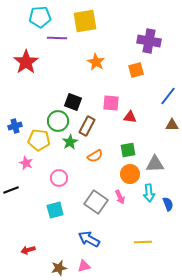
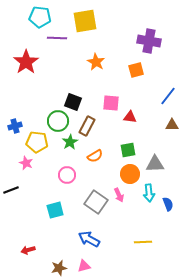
cyan pentagon: rotated 10 degrees clockwise
yellow pentagon: moved 2 px left, 2 px down
pink circle: moved 8 px right, 3 px up
pink arrow: moved 1 px left, 2 px up
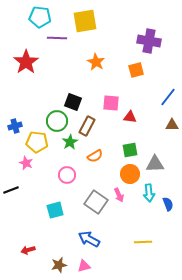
blue line: moved 1 px down
green circle: moved 1 px left
green square: moved 2 px right
brown star: moved 3 px up
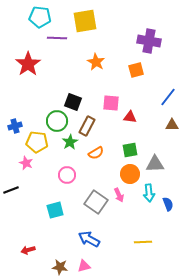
red star: moved 2 px right, 2 px down
orange semicircle: moved 1 px right, 3 px up
brown star: moved 1 px right, 2 px down; rotated 21 degrees clockwise
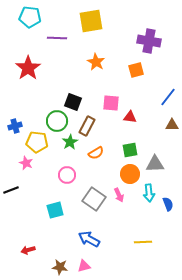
cyan pentagon: moved 10 px left
yellow square: moved 6 px right
red star: moved 4 px down
gray square: moved 2 px left, 3 px up
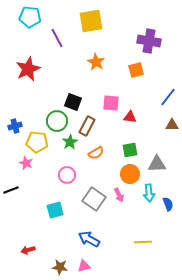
purple line: rotated 60 degrees clockwise
red star: moved 1 px down; rotated 10 degrees clockwise
gray triangle: moved 2 px right
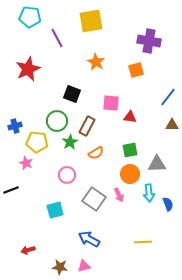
black square: moved 1 px left, 8 px up
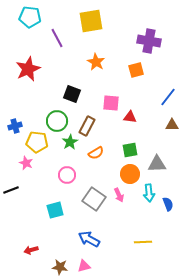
red arrow: moved 3 px right
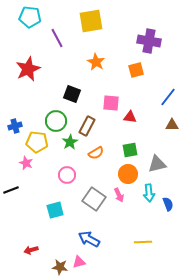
green circle: moved 1 px left
gray triangle: rotated 12 degrees counterclockwise
orange circle: moved 2 px left
pink triangle: moved 5 px left, 4 px up
